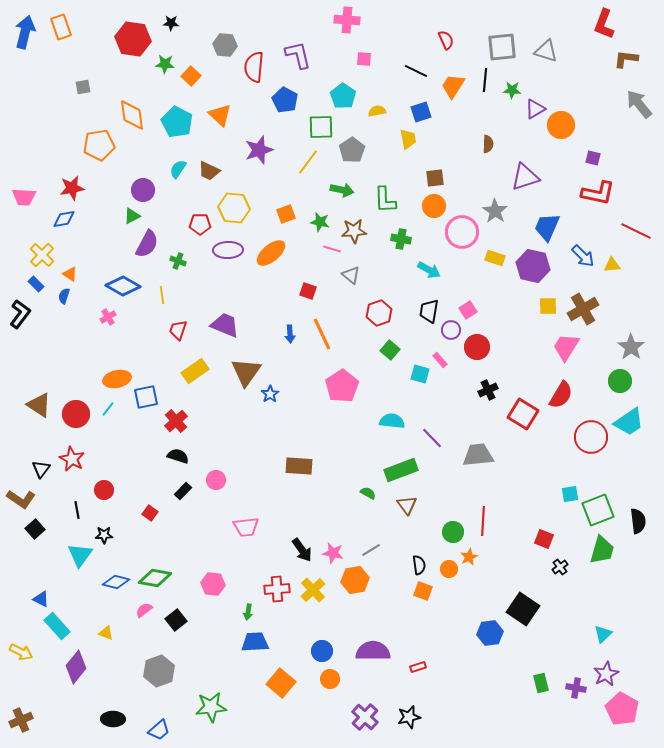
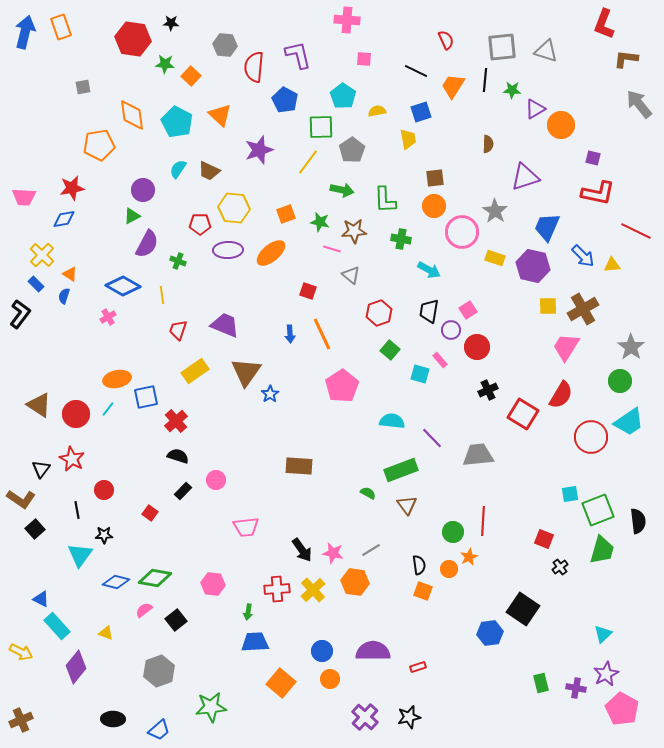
orange hexagon at (355, 580): moved 2 px down; rotated 16 degrees clockwise
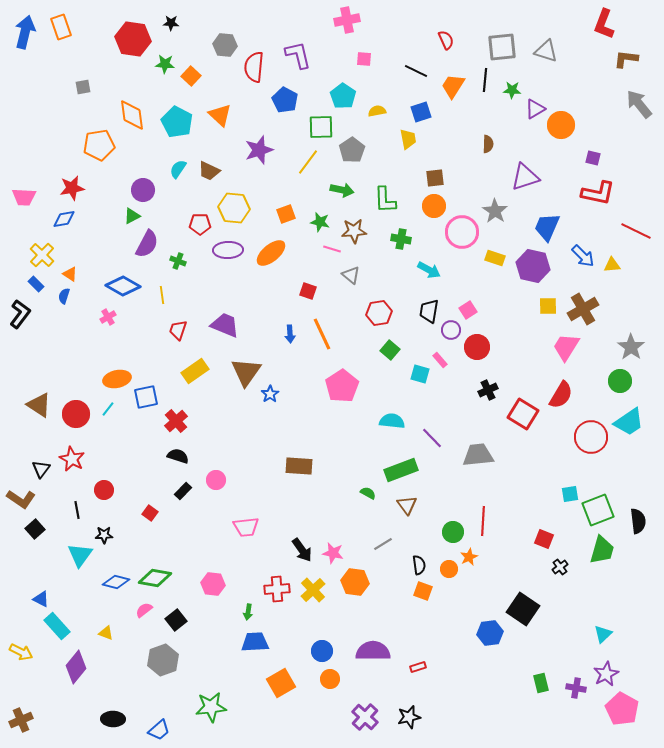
pink cross at (347, 20): rotated 15 degrees counterclockwise
red hexagon at (379, 313): rotated 10 degrees clockwise
gray line at (371, 550): moved 12 px right, 6 px up
gray hexagon at (159, 671): moved 4 px right, 11 px up
orange square at (281, 683): rotated 20 degrees clockwise
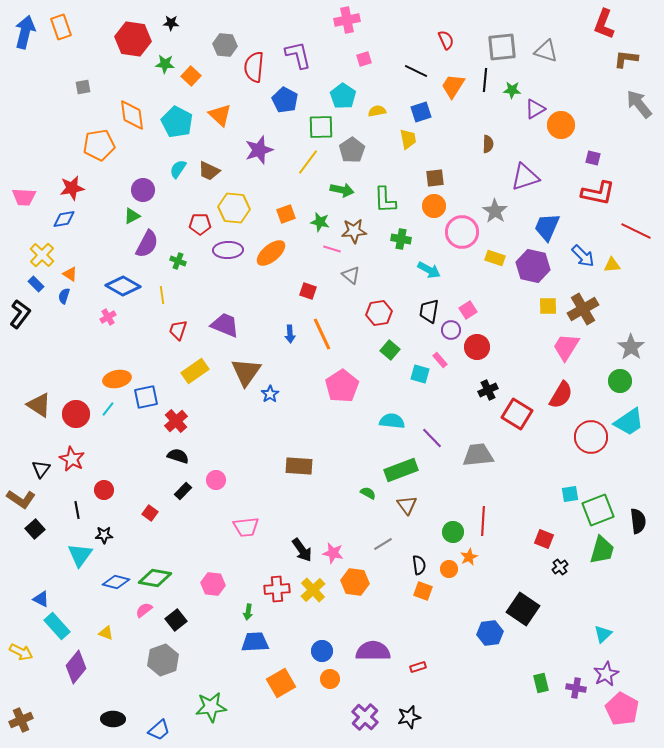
pink square at (364, 59): rotated 21 degrees counterclockwise
red square at (523, 414): moved 6 px left
